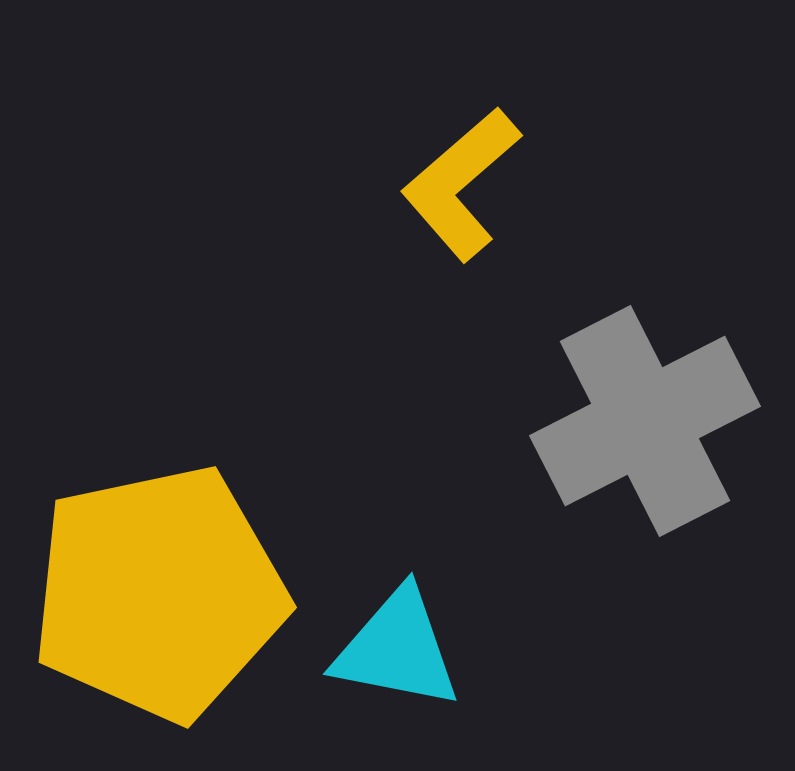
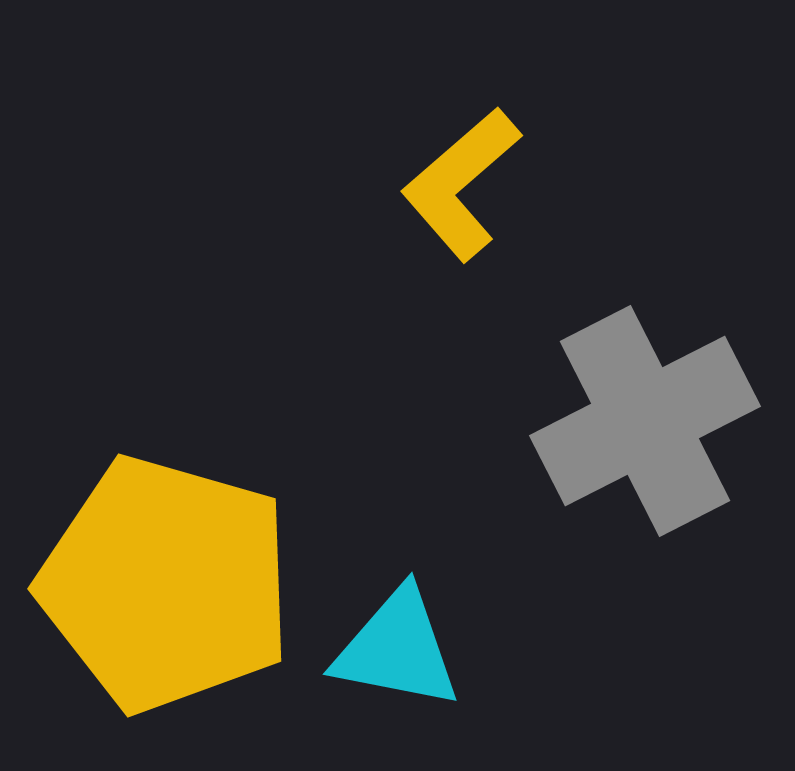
yellow pentagon: moved 7 px right, 9 px up; rotated 28 degrees clockwise
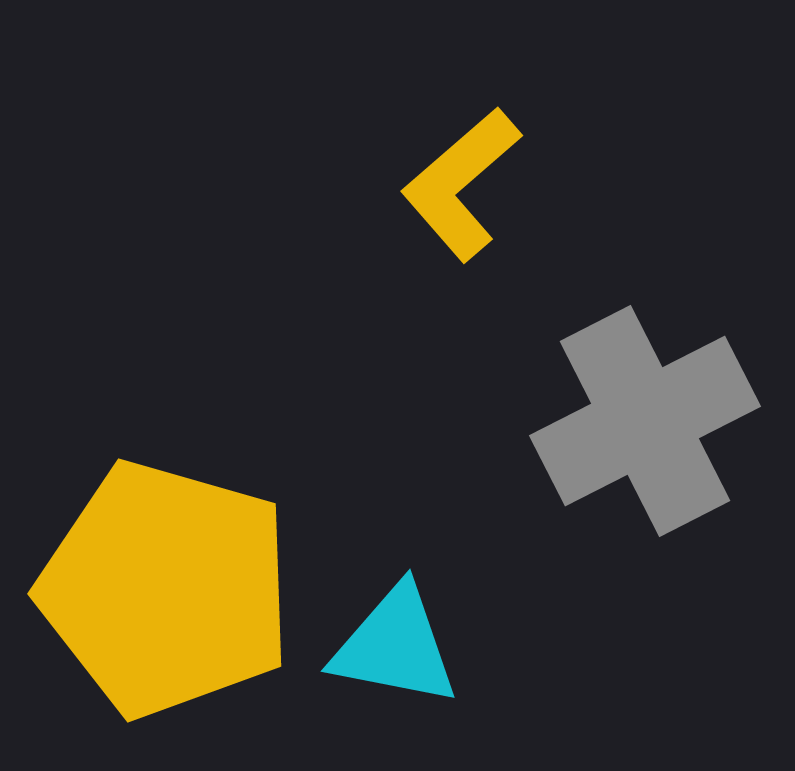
yellow pentagon: moved 5 px down
cyan triangle: moved 2 px left, 3 px up
